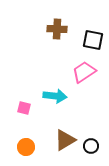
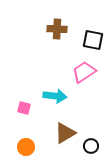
brown triangle: moved 7 px up
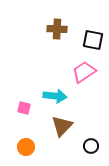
brown triangle: moved 3 px left, 7 px up; rotated 15 degrees counterclockwise
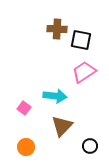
black square: moved 12 px left
pink square: rotated 24 degrees clockwise
black circle: moved 1 px left
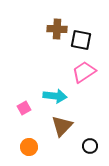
pink square: rotated 24 degrees clockwise
orange circle: moved 3 px right
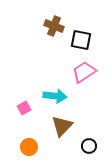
brown cross: moved 3 px left, 3 px up; rotated 18 degrees clockwise
black circle: moved 1 px left
